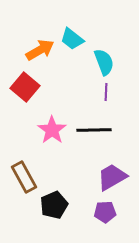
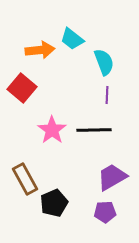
orange arrow: rotated 24 degrees clockwise
red square: moved 3 px left, 1 px down
purple line: moved 1 px right, 3 px down
brown rectangle: moved 1 px right, 2 px down
black pentagon: moved 2 px up
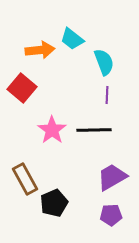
purple pentagon: moved 6 px right, 3 px down
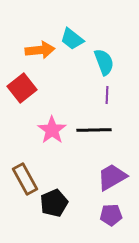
red square: rotated 12 degrees clockwise
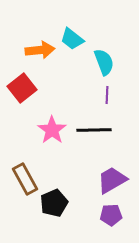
purple trapezoid: moved 3 px down
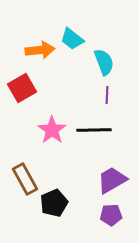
red square: rotated 8 degrees clockwise
